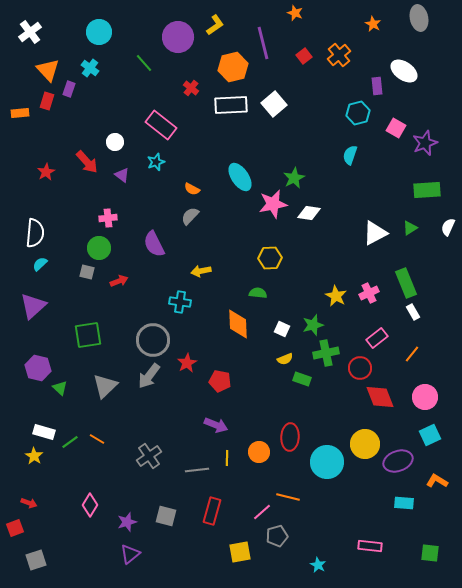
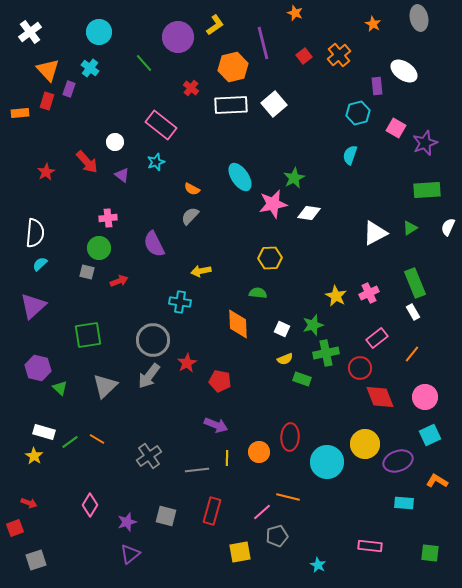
green rectangle at (406, 283): moved 9 px right
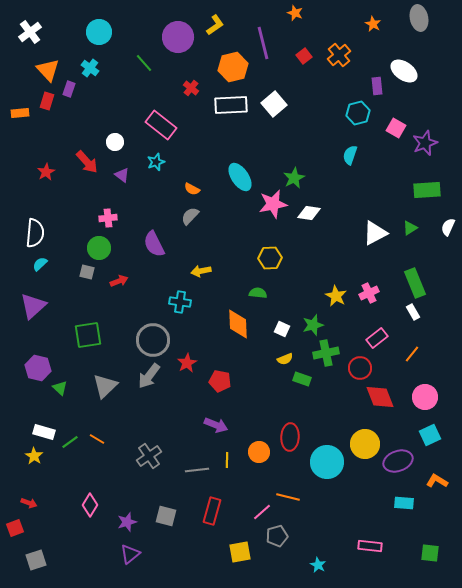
yellow line at (227, 458): moved 2 px down
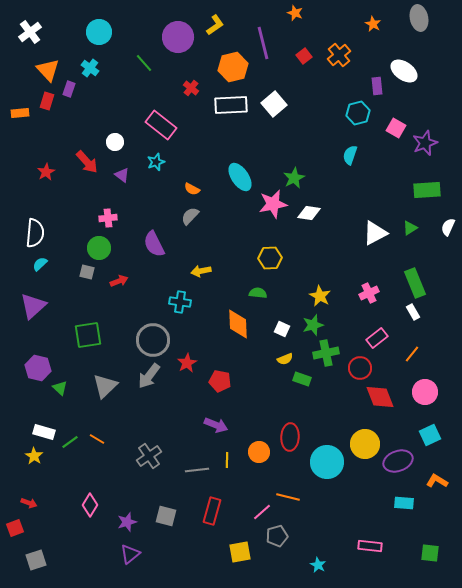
yellow star at (336, 296): moved 16 px left
pink circle at (425, 397): moved 5 px up
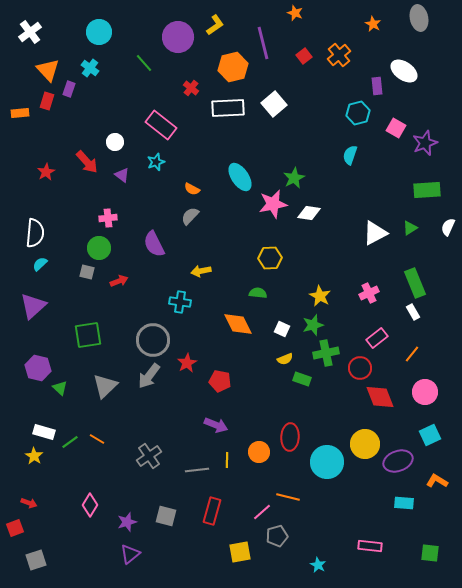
white rectangle at (231, 105): moved 3 px left, 3 px down
orange diamond at (238, 324): rotated 24 degrees counterclockwise
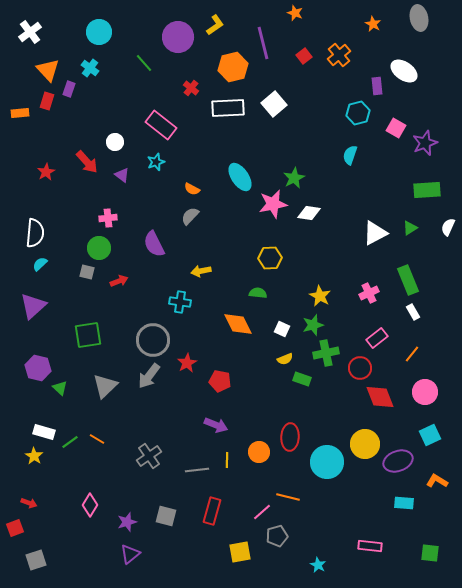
green rectangle at (415, 283): moved 7 px left, 3 px up
